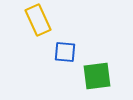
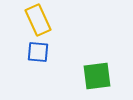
blue square: moved 27 px left
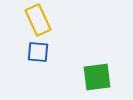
green square: moved 1 px down
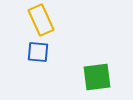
yellow rectangle: moved 3 px right
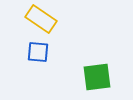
yellow rectangle: moved 1 px up; rotated 32 degrees counterclockwise
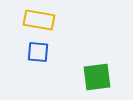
yellow rectangle: moved 2 px left, 1 px down; rotated 24 degrees counterclockwise
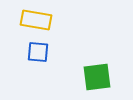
yellow rectangle: moved 3 px left
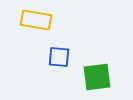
blue square: moved 21 px right, 5 px down
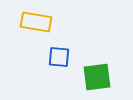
yellow rectangle: moved 2 px down
